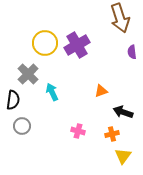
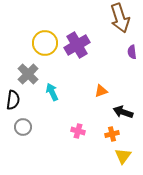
gray circle: moved 1 px right, 1 px down
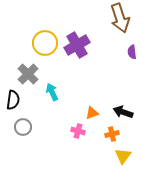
orange triangle: moved 9 px left, 22 px down
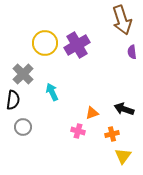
brown arrow: moved 2 px right, 2 px down
gray cross: moved 5 px left
black arrow: moved 1 px right, 3 px up
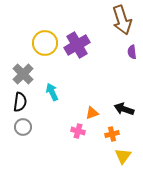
black semicircle: moved 7 px right, 2 px down
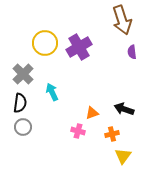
purple cross: moved 2 px right, 2 px down
black semicircle: moved 1 px down
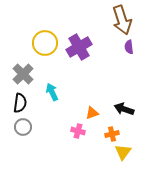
purple semicircle: moved 3 px left, 5 px up
yellow triangle: moved 4 px up
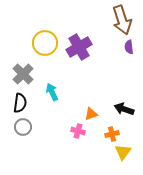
orange triangle: moved 1 px left, 1 px down
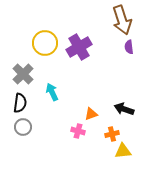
yellow triangle: moved 1 px up; rotated 48 degrees clockwise
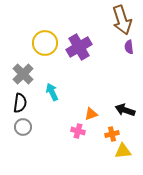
black arrow: moved 1 px right, 1 px down
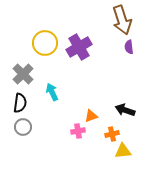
orange triangle: moved 2 px down
pink cross: rotated 24 degrees counterclockwise
